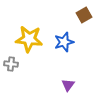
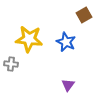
blue star: moved 2 px right; rotated 30 degrees counterclockwise
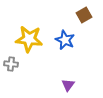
blue star: moved 1 px left, 2 px up
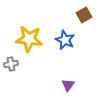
gray cross: rotated 16 degrees counterclockwise
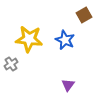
gray cross: rotated 24 degrees counterclockwise
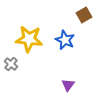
gray cross: rotated 16 degrees counterclockwise
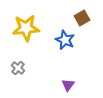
brown square: moved 2 px left, 3 px down
yellow star: moved 3 px left, 11 px up; rotated 12 degrees counterclockwise
gray cross: moved 7 px right, 4 px down
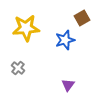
blue star: rotated 30 degrees clockwise
